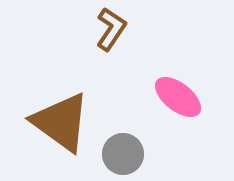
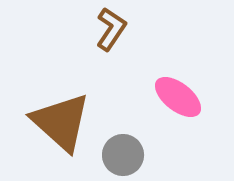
brown triangle: rotated 6 degrees clockwise
gray circle: moved 1 px down
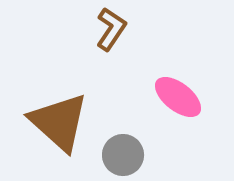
brown triangle: moved 2 px left
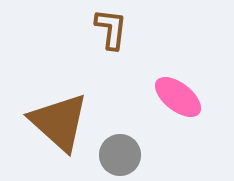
brown L-shape: rotated 27 degrees counterclockwise
gray circle: moved 3 px left
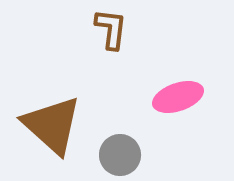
pink ellipse: rotated 57 degrees counterclockwise
brown triangle: moved 7 px left, 3 px down
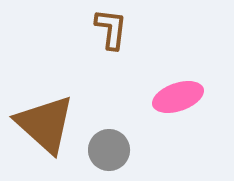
brown triangle: moved 7 px left, 1 px up
gray circle: moved 11 px left, 5 px up
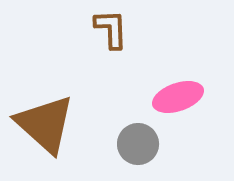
brown L-shape: rotated 9 degrees counterclockwise
gray circle: moved 29 px right, 6 px up
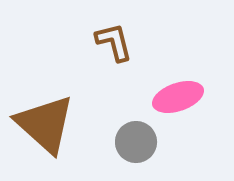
brown L-shape: moved 3 px right, 13 px down; rotated 12 degrees counterclockwise
gray circle: moved 2 px left, 2 px up
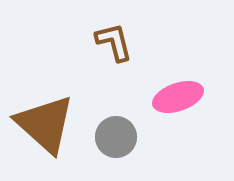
gray circle: moved 20 px left, 5 px up
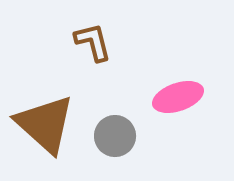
brown L-shape: moved 21 px left
gray circle: moved 1 px left, 1 px up
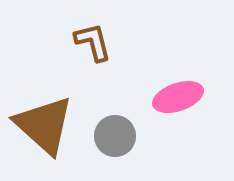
brown triangle: moved 1 px left, 1 px down
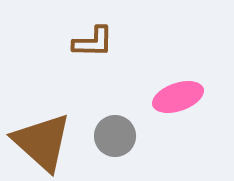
brown L-shape: rotated 105 degrees clockwise
brown triangle: moved 2 px left, 17 px down
